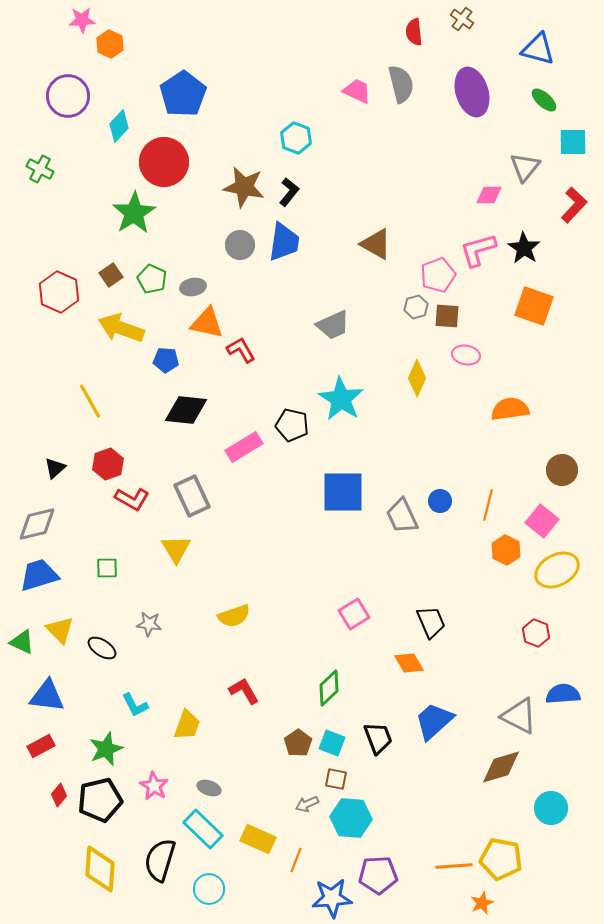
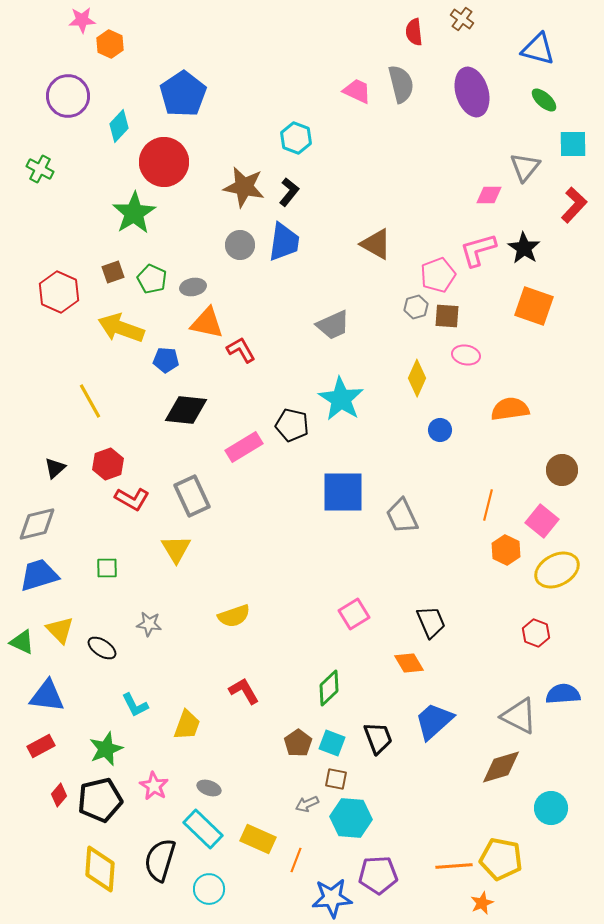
cyan square at (573, 142): moved 2 px down
brown square at (111, 275): moved 2 px right, 3 px up; rotated 15 degrees clockwise
blue circle at (440, 501): moved 71 px up
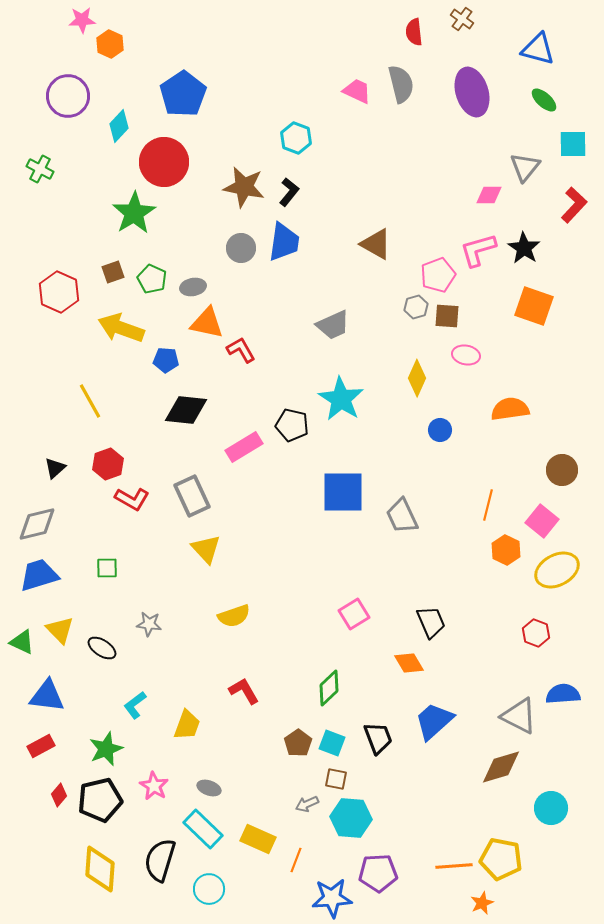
gray circle at (240, 245): moved 1 px right, 3 px down
yellow triangle at (176, 549): moved 30 px right; rotated 12 degrees counterclockwise
cyan L-shape at (135, 705): rotated 80 degrees clockwise
purple pentagon at (378, 875): moved 2 px up
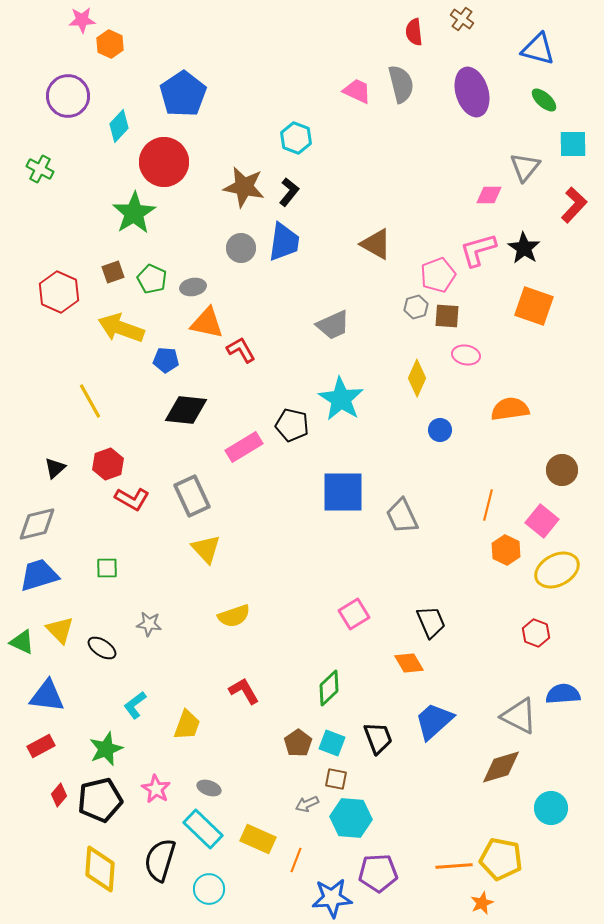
pink star at (154, 786): moved 2 px right, 3 px down
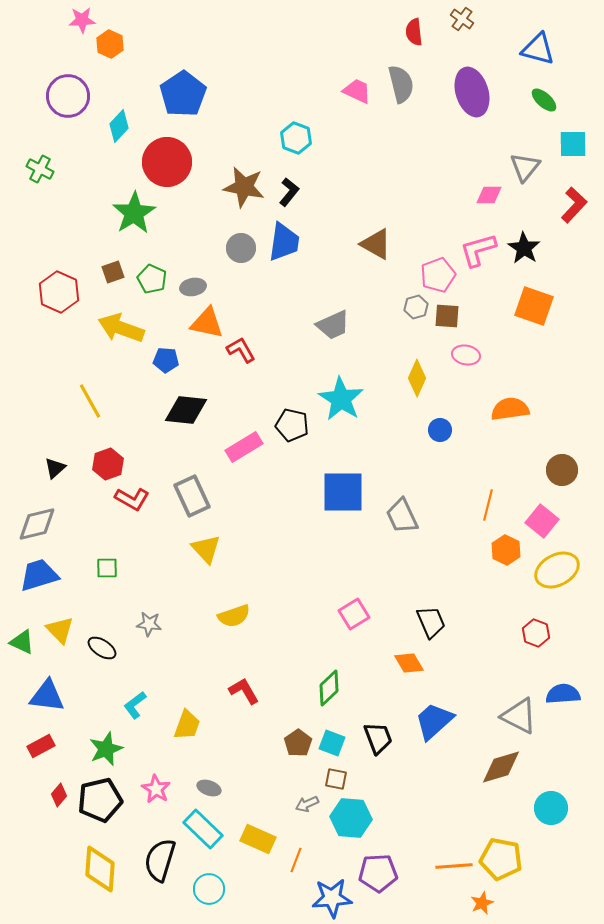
red circle at (164, 162): moved 3 px right
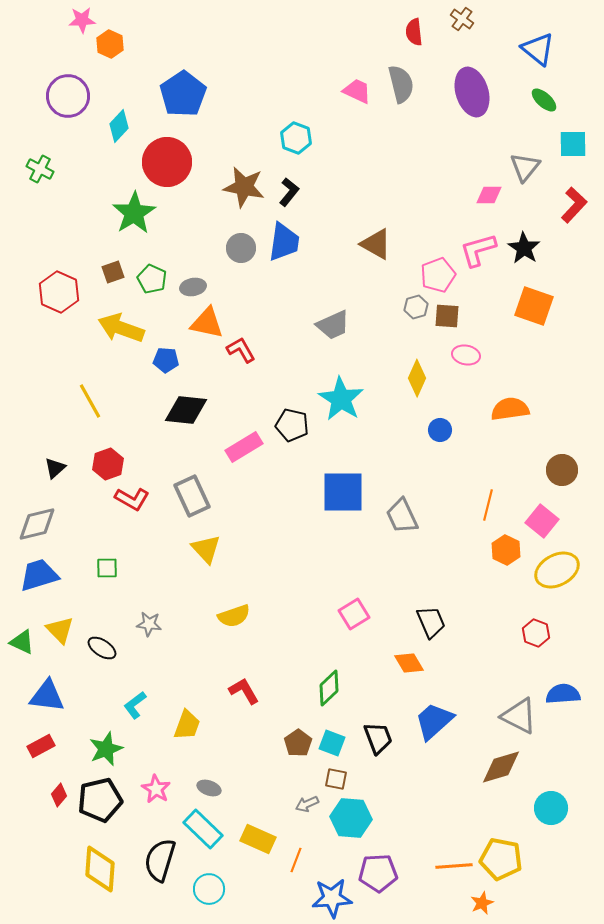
blue triangle at (538, 49): rotated 24 degrees clockwise
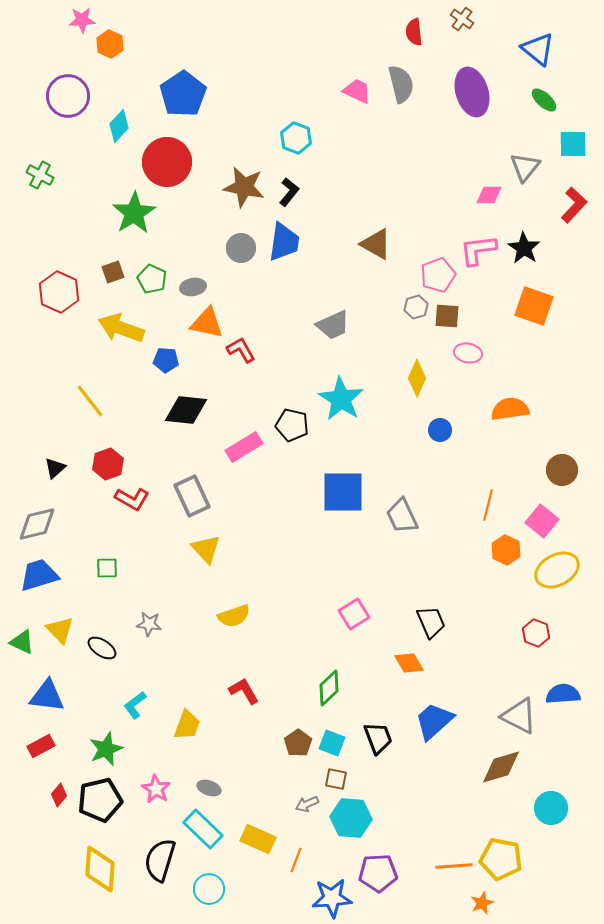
green cross at (40, 169): moved 6 px down
pink L-shape at (478, 250): rotated 9 degrees clockwise
pink ellipse at (466, 355): moved 2 px right, 2 px up
yellow line at (90, 401): rotated 9 degrees counterclockwise
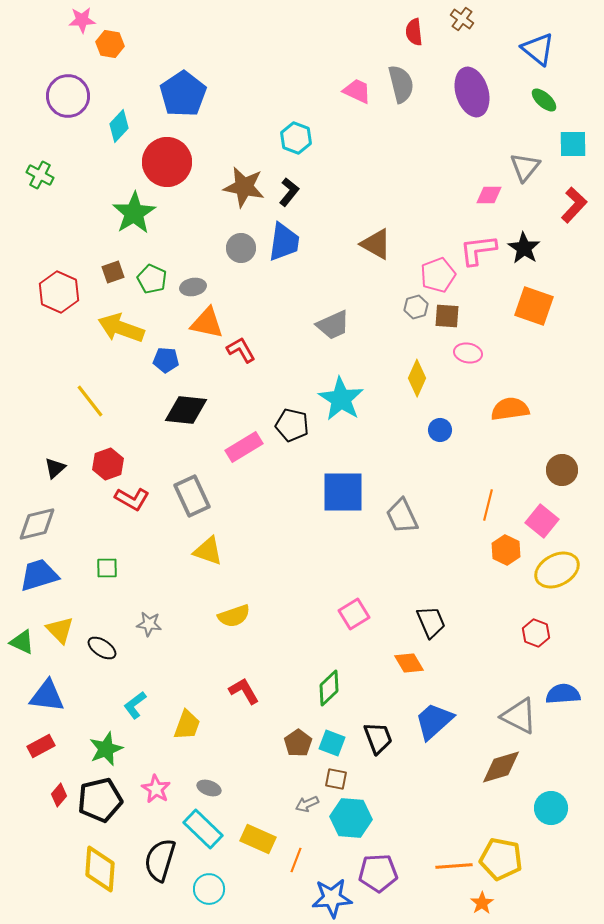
orange hexagon at (110, 44): rotated 16 degrees counterclockwise
yellow triangle at (206, 549): moved 2 px right, 2 px down; rotated 28 degrees counterclockwise
orange star at (482, 903): rotated 10 degrees counterclockwise
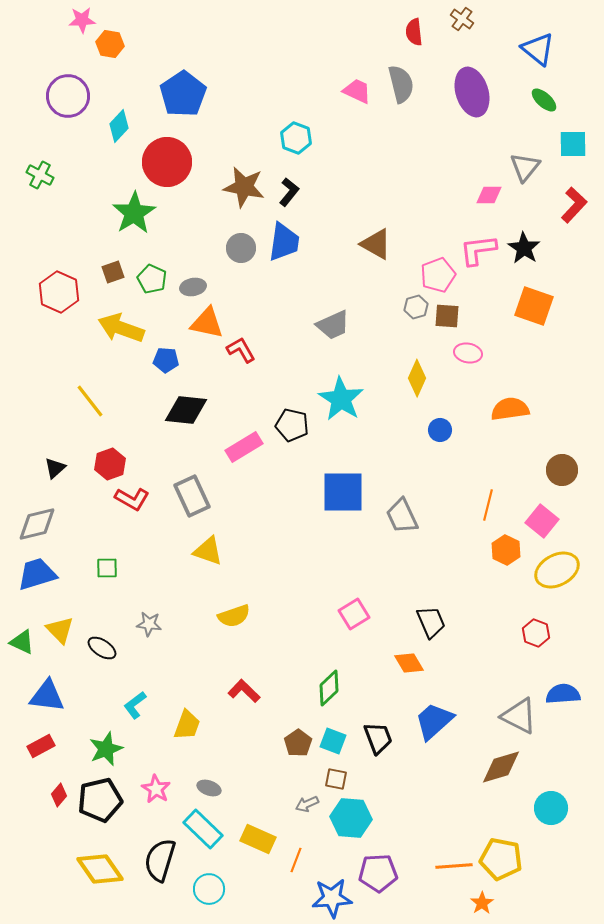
red hexagon at (108, 464): moved 2 px right
blue trapezoid at (39, 575): moved 2 px left, 1 px up
red L-shape at (244, 691): rotated 16 degrees counterclockwise
cyan square at (332, 743): moved 1 px right, 2 px up
yellow diamond at (100, 869): rotated 39 degrees counterclockwise
